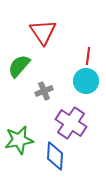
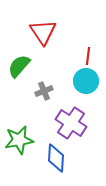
blue diamond: moved 1 px right, 2 px down
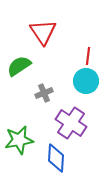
green semicircle: rotated 15 degrees clockwise
gray cross: moved 2 px down
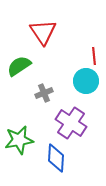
red line: moved 6 px right; rotated 12 degrees counterclockwise
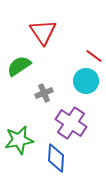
red line: rotated 48 degrees counterclockwise
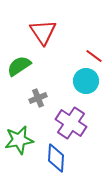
gray cross: moved 6 px left, 5 px down
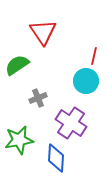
red line: rotated 66 degrees clockwise
green semicircle: moved 2 px left, 1 px up
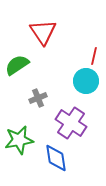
blue diamond: rotated 12 degrees counterclockwise
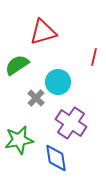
red triangle: rotated 48 degrees clockwise
red line: moved 1 px down
cyan circle: moved 28 px left, 1 px down
gray cross: moved 2 px left; rotated 24 degrees counterclockwise
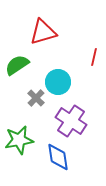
purple cross: moved 2 px up
blue diamond: moved 2 px right, 1 px up
